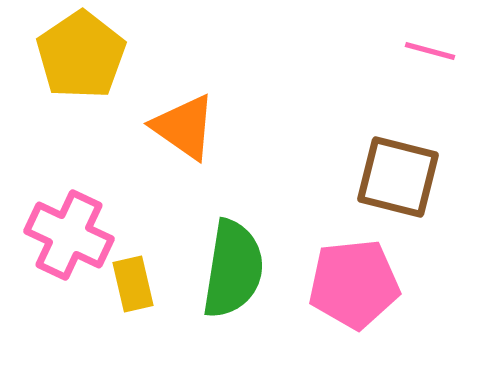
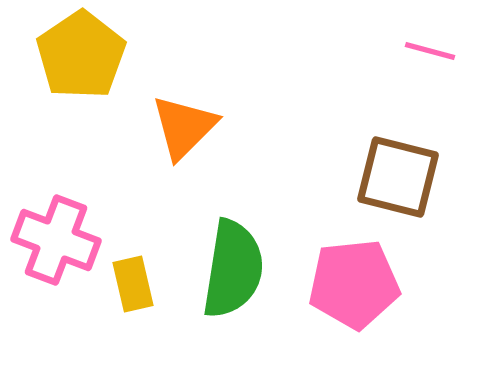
orange triangle: rotated 40 degrees clockwise
pink cross: moved 13 px left, 5 px down; rotated 4 degrees counterclockwise
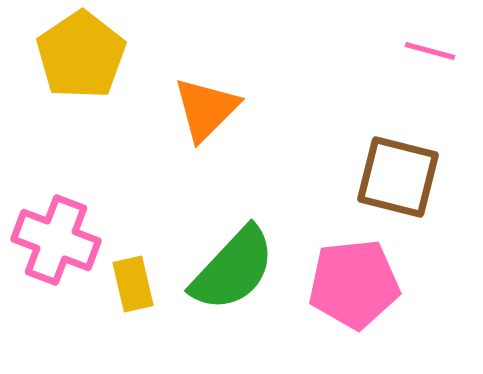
orange triangle: moved 22 px right, 18 px up
green semicircle: rotated 34 degrees clockwise
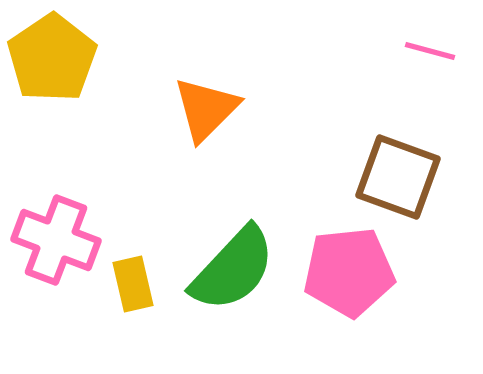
yellow pentagon: moved 29 px left, 3 px down
brown square: rotated 6 degrees clockwise
pink pentagon: moved 5 px left, 12 px up
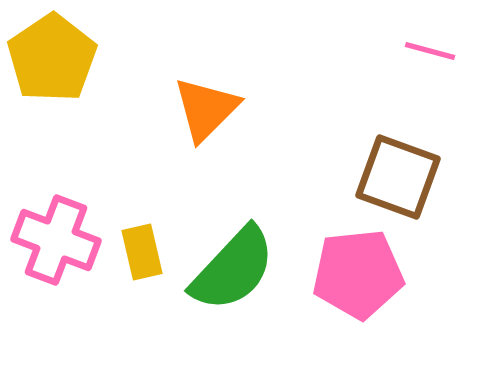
pink pentagon: moved 9 px right, 2 px down
yellow rectangle: moved 9 px right, 32 px up
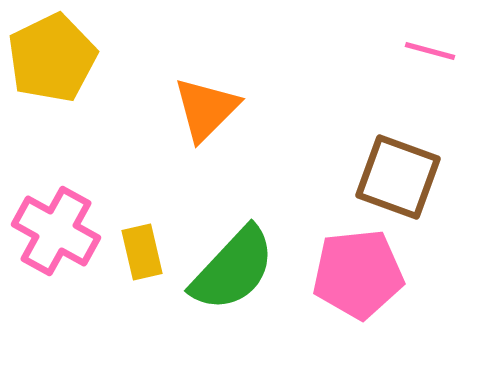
yellow pentagon: rotated 8 degrees clockwise
pink cross: moved 9 px up; rotated 8 degrees clockwise
